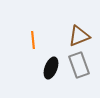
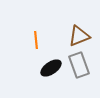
orange line: moved 3 px right
black ellipse: rotated 35 degrees clockwise
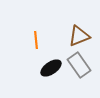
gray rectangle: rotated 15 degrees counterclockwise
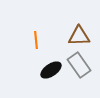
brown triangle: rotated 20 degrees clockwise
black ellipse: moved 2 px down
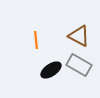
brown triangle: rotated 30 degrees clockwise
gray rectangle: rotated 25 degrees counterclockwise
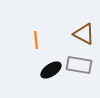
brown triangle: moved 5 px right, 2 px up
gray rectangle: rotated 20 degrees counterclockwise
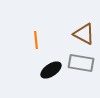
gray rectangle: moved 2 px right, 2 px up
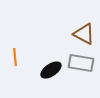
orange line: moved 21 px left, 17 px down
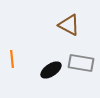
brown triangle: moved 15 px left, 9 px up
orange line: moved 3 px left, 2 px down
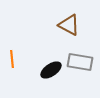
gray rectangle: moved 1 px left, 1 px up
